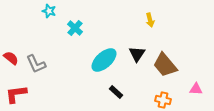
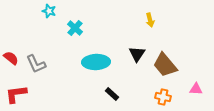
cyan ellipse: moved 8 px left, 2 px down; rotated 40 degrees clockwise
black rectangle: moved 4 px left, 2 px down
orange cross: moved 3 px up
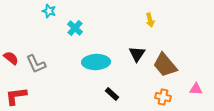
red L-shape: moved 2 px down
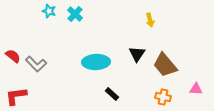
cyan cross: moved 14 px up
red semicircle: moved 2 px right, 2 px up
gray L-shape: rotated 20 degrees counterclockwise
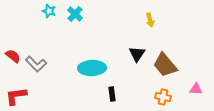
cyan ellipse: moved 4 px left, 6 px down
black rectangle: rotated 40 degrees clockwise
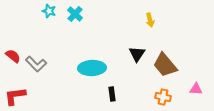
red L-shape: moved 1 px left
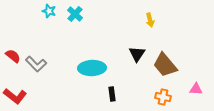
red L-shape: rotated 135 degrees counterclockwise
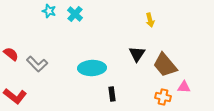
red semicircle: moved 2 px left, 2 px up
gray L-shape: moved 1 px right
pink triangle: moved 12 px left, 2 px up
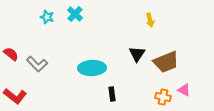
cyan star: moved 2 px left, 6 px down
brown trapezoid: moved 1 px right, 3 px up; rotated 72 degrees counterclockwise
pink triangle: moved 3 px down; rotated 24 degrees clockwise
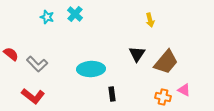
brown trapezoid: rotated 28 degrees counterclockwise
cyan ellipse: moved 1 px left, 1 px down
red L-shape: moved 18 px right
